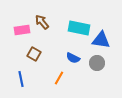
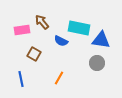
blue semicircle: moved 12 px left, 17 px up
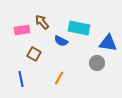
blue triangle: moved 7 px right, 3 px down
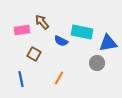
cyan rectangle: moved 3 px right, 4 px down
blue triangle: rotated 18 degrees counterclockwise
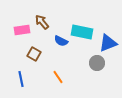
blue triangle: rotated 12 degrees counterclockwise
orange line: moved 1 px left, 1 px up; rotated 64 degrees counterclockwise
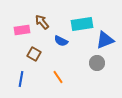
cyan rectangle: moved 8 px up; rotated 20 degrees counterclockwise
blue triangle: moved 3 px left, 3 px up
blue line: rotated 21 degrees clockwise
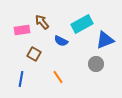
cyan rectangle: rotated 20 degrees counterclockwise
gray circle: moved 1 px left, 1 px down
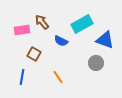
blue triangle: rotated 42 degrees clockwise
gray circle: moved 1 px up
blue line: moved 1 px right, 2 px up
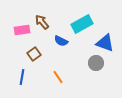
blue triangle: moved 3 px down
brown square: rotated 24 degrees clockwise
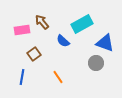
blue semicircle: moved 2 px right; rotated 16 degrees clockwise
